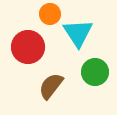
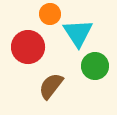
green circle: moved 6 px up
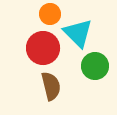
cyan triangle: rotated 12 degrees counterclockwise
red circle: moved 15 px right, 1 px down
brown semicircle: rotated 128 degrees clockwise
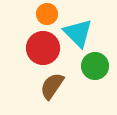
orange circle: moved 3 px left
brown semicircle: moved 1 px right; rotated 132 degrees counterclockwise
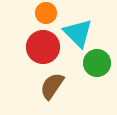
orange circle: moved 1 px left, 1 px up
red circle: moved 1 px up
green circle: moved 2 px right, 3 px up
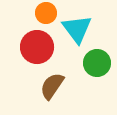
cyan triangle: moved 1 px left, 4 px up; rotated 8 degrees clockwise
red circle: moved 6 px left
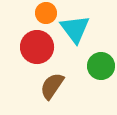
cyan triangle: moved 2 px left
green circle: moved 4 px right, 3 px down
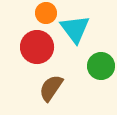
brown semicircle: moved 1 px left, 2 px down
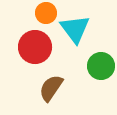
red circle: moved 2 px left
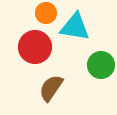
cyan triangle: moved 2 px up; rotated 44 degrees counterclockwise
green circle: moved 1 px up
